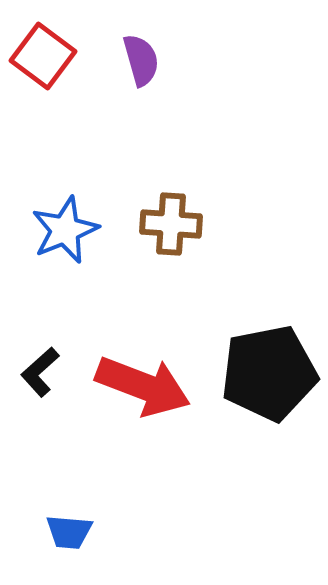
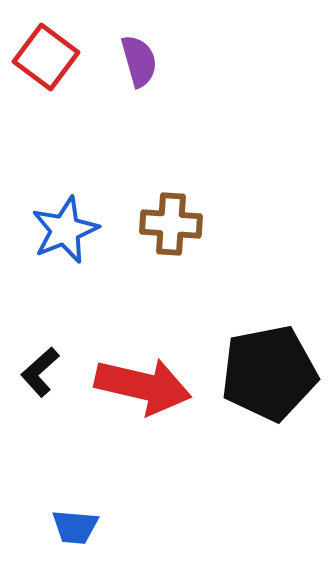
red square: moved 3 px right, 1 px down
purple semicircle: moved 2 px left, 1 px down
red arrow: rotated 8 degrees counterclockwise
blue trapezoid: moved 6 px right, 5 px up
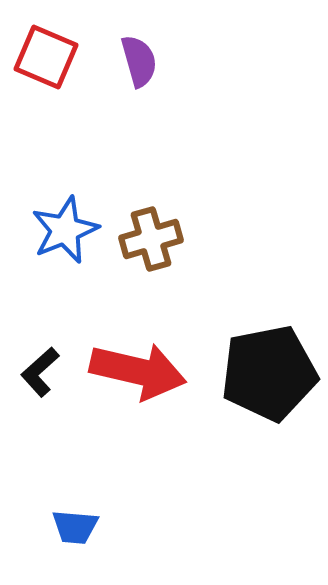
red square: rotated 14 degrees counterclockwise
brown cross: moved 20 px left, 15 px down; rotated 20 degrees counterclockwise
red arrow: moved 5 px left, 15 px up
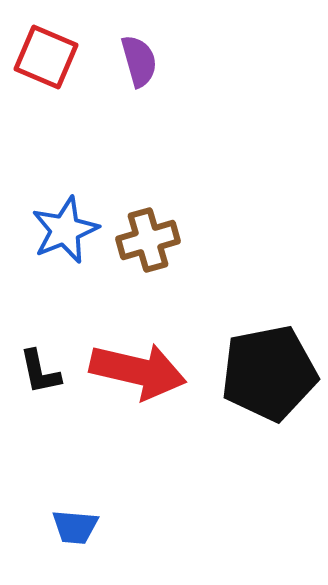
brown cross: moved 3 px left, 1 px down
black L-shape: rotated 60 degrees counterclockwise
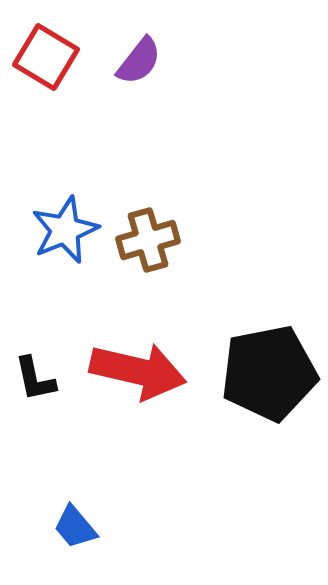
red square: rotated 8 degrees clockwise
purple semicircle: rotated 54 degrees clockwise
black L-shape: moved 5 px left, 7 px down
blue trapezoid: rotated 45 degrees clockwise
